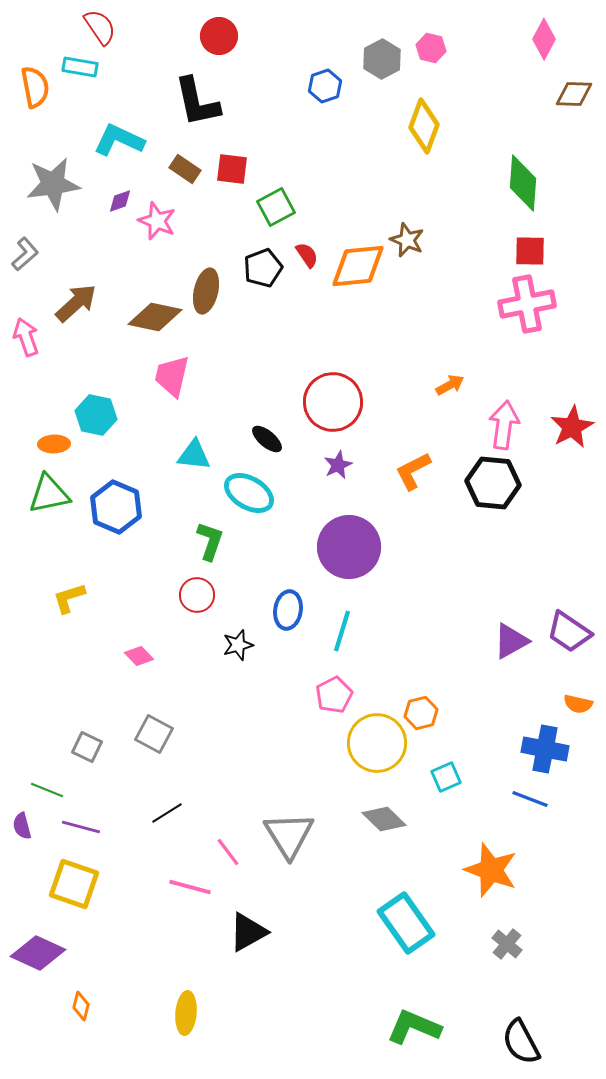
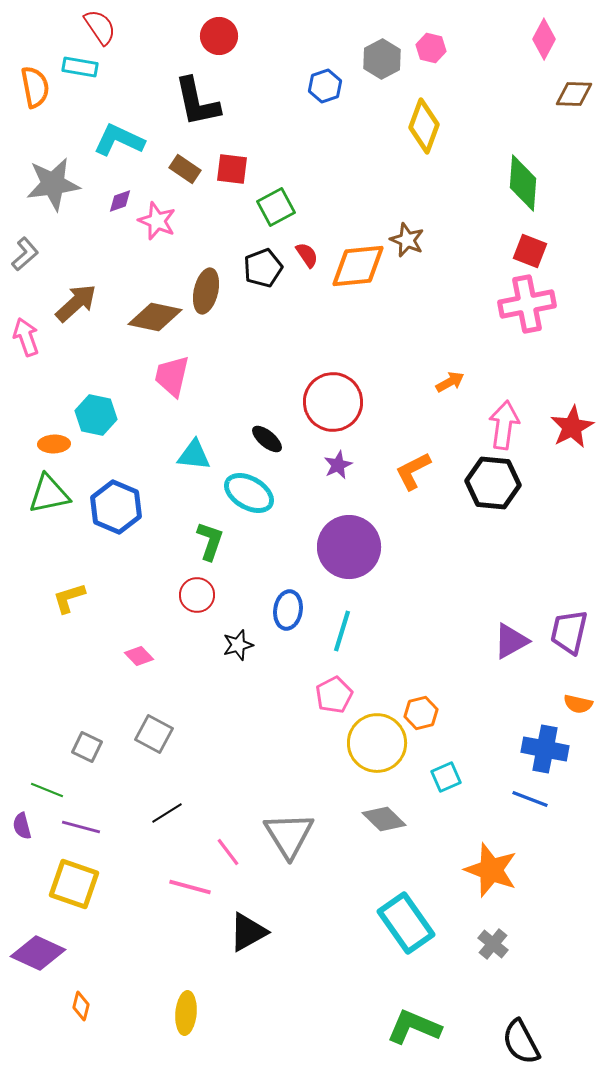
red square at (530, 251): rotated 20 degrees clockwise
orange arrow at (450, 385): moved 3 px up
purple trapezoid at (569, 632): rotated 69 degrees clockwise
gray cross at (507, 944): moved 14 px left
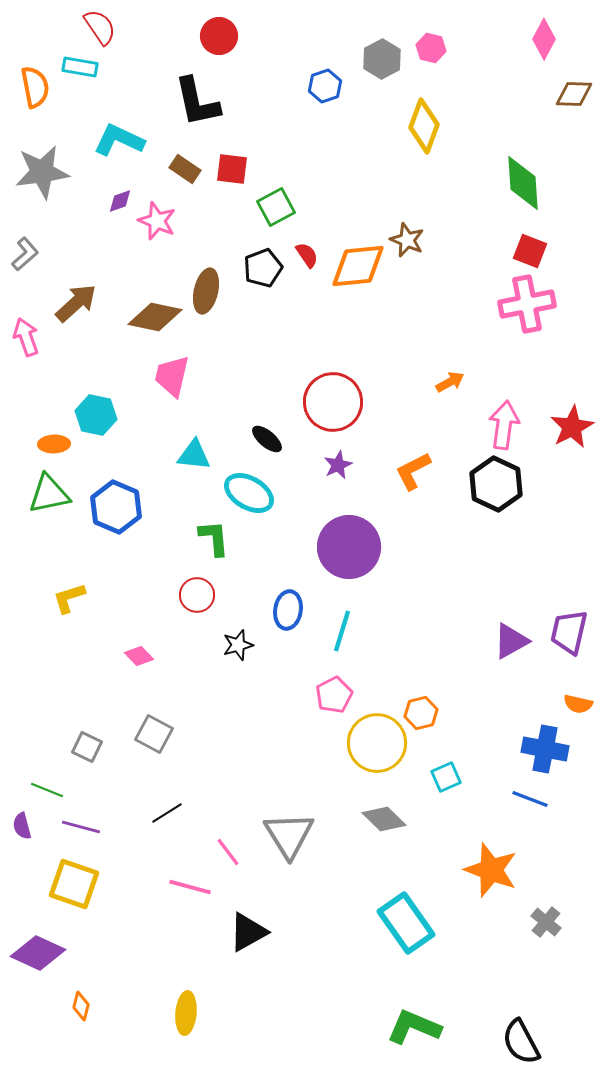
green diamond at (523, 183): rotated 8 degrees counterclockwise
gray star at (53, 184): moved 11 px left, 12 px up
black hexagon at (493, 483): moved 3 px right, 1 px down; rotated 20 degrees clockwise
green L-shape at (210, 541): moved 4 px right, 3 px up; rotated 24 degrees counterclockwise
gray cross at (493, 944): moved 53 px right, 22 px up
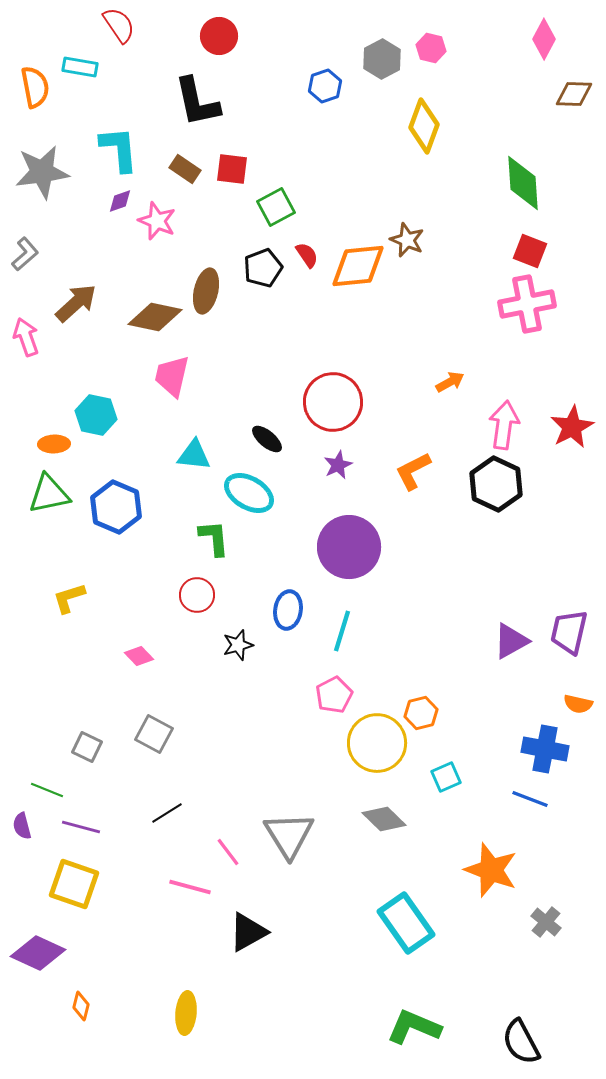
red semicircle at (100, 27): moved 19 px right, 2 px up
cyan L-shape at (119, 140): moved 9 px down; rotated 60 degrees clockwise
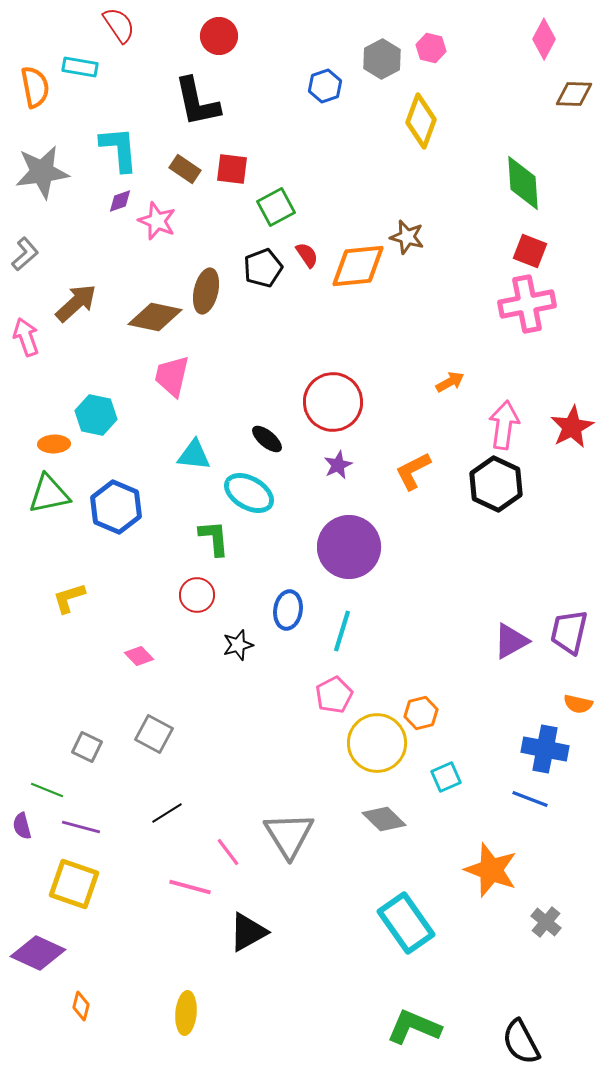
yellow diamond at (424, 126): moved 3 px left, 5 px up
brown star at (407, 240): moved 3 px up; rotated 8 degrees counterclockwise
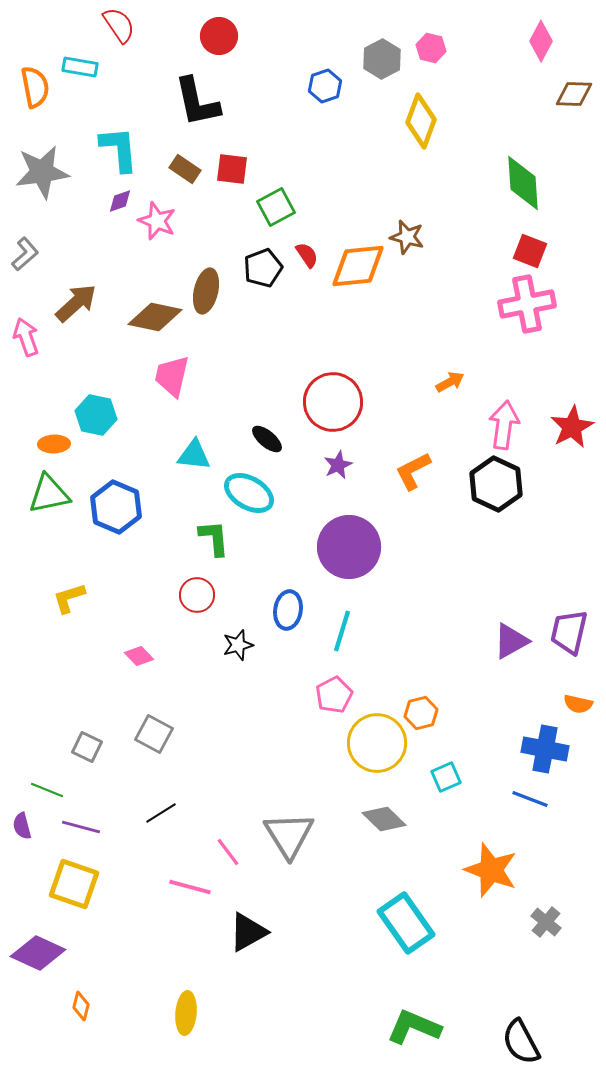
pink diamond at (544, 39): moved 3 px left, 2 px down
black line at (167, 813): moved 6 px left
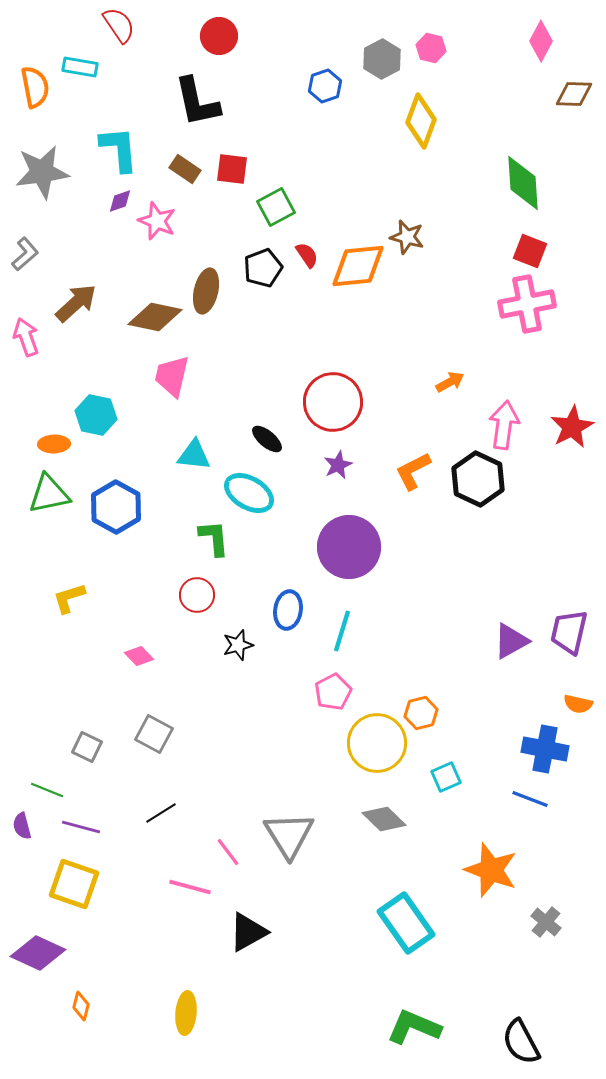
black hexagon at (496, 484): moved 18 px left, 5 px up
blue hexagon at (116, 507): rotated 6 degrees clockwise
pink pentagon at (334, 695): moved 1 px left, 3 px up
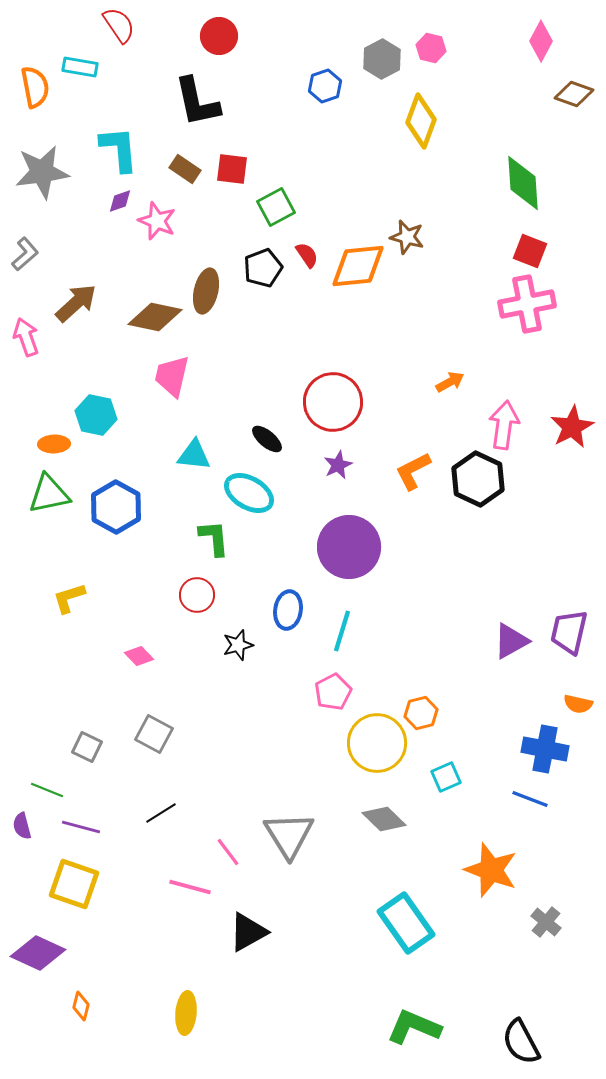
brown diamond at (574, 94): rotated 18 degrees clockwise
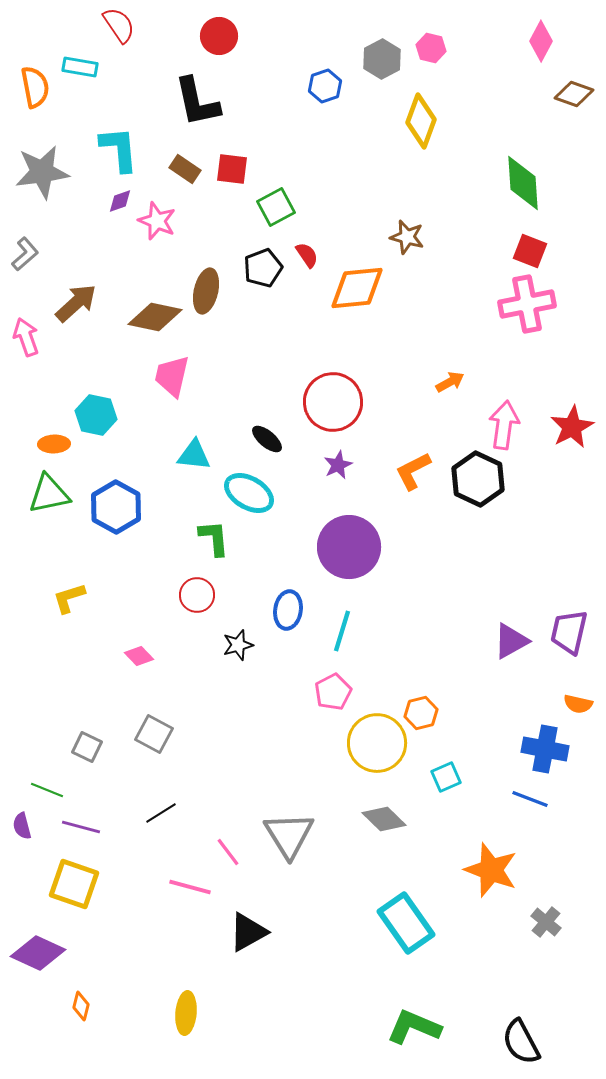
orange diamond at (358, 266): moved 1 px left, 22 px down
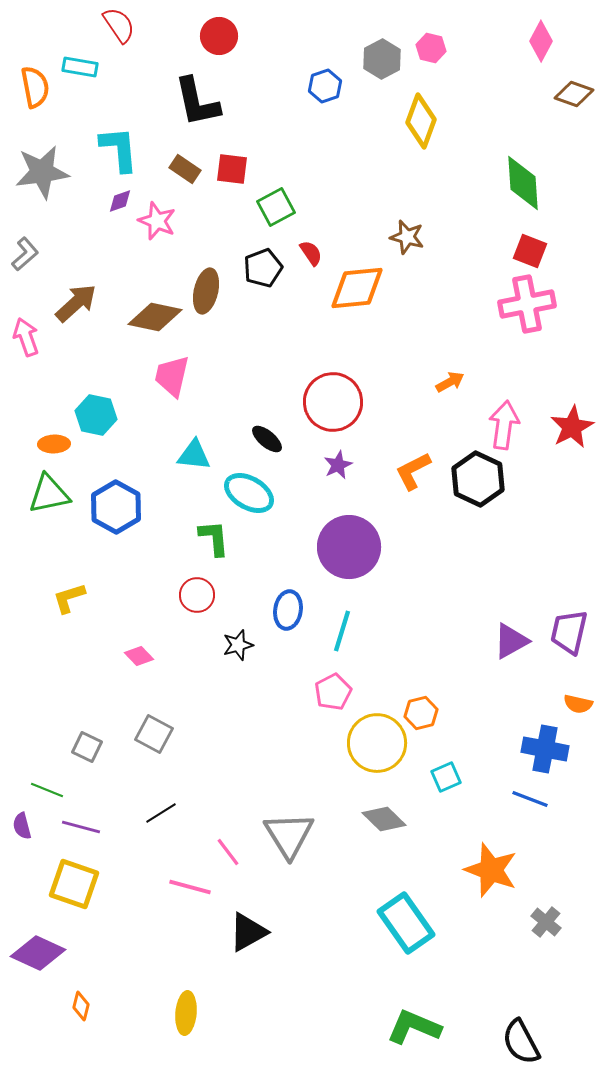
red semicircle at (307, 255): moved 4 px right, 2 px up
